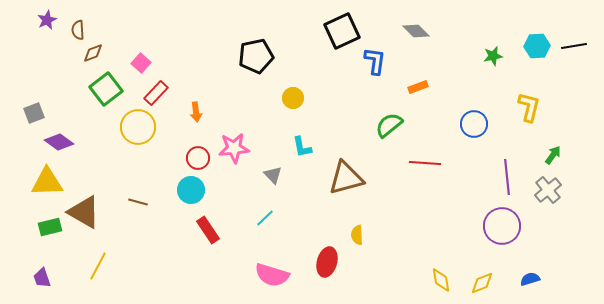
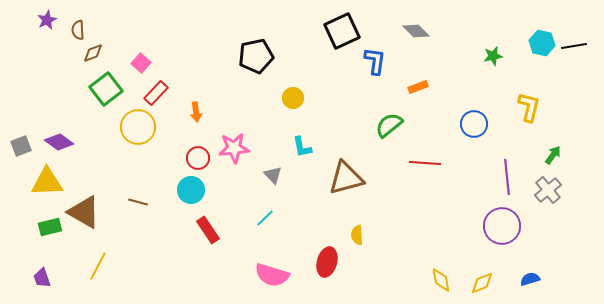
cyan hexagon at (537, 46): moved 5 px right, 3 px up; rotated 15 degrees clockwise
gray square at (34, 113): moved 13 px left, 33 px down
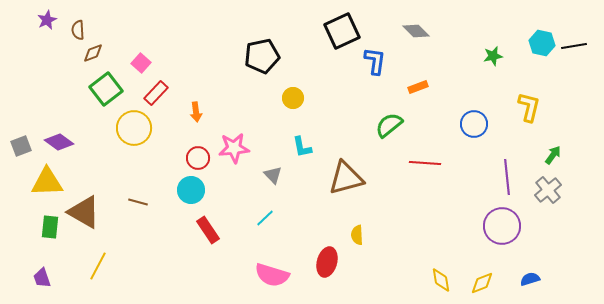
black pentagon at (256, 56): moved 6 px right
yellow circle at (138, 127): moved 4 px left, 1 px down
green rectangle at (50, 227): rotated 70 degrees counterclockwise
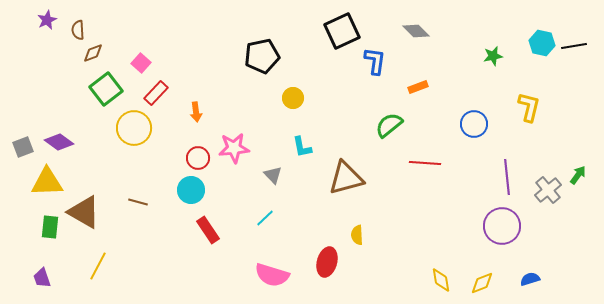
gray square at (21, 146): moved 2 px right, 1 px down
green arrow at (553, 155): moved 25 px right, 20 px down
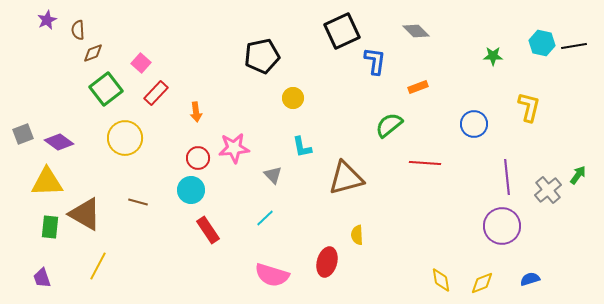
green star at (493, 56): rotated 12 degrees clockwise
yellow circle at (134, 128): moved 9 px left, 10 px down
gray square at (23, 147): moved 13 px up
brown triangle at (84, 212): moved 1 px right, 2 px down
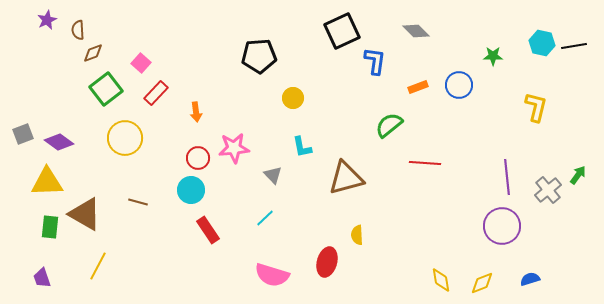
black pentagon at (262, 56): moved 3 px left; rotated 8 degrees clockwise
yellow L-shape at (529, 107): moved 7 px right
blue circle at (474, 124): moved 15 px left, 39 px up
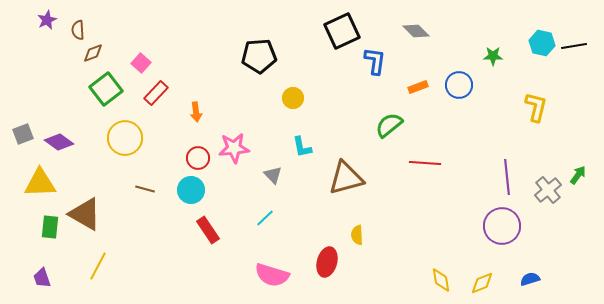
yellow triangle at (47, 182): moved 7 px left, 1 px down
brown line at (138, 202): moved 7 px right, 13 px up
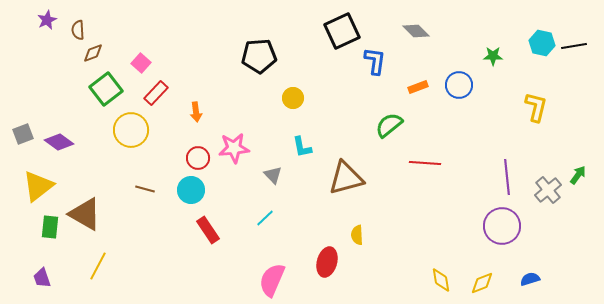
yellow circle at (125, 138): moved 6 px right, 8 px up
yellow triangle at (40, 183): moved 2 px left, 3 px down; rotated 36 degrees counterclockwise
pink semicircle at (272, 275): moved 5 px down; rotated 96 degrees clockwise
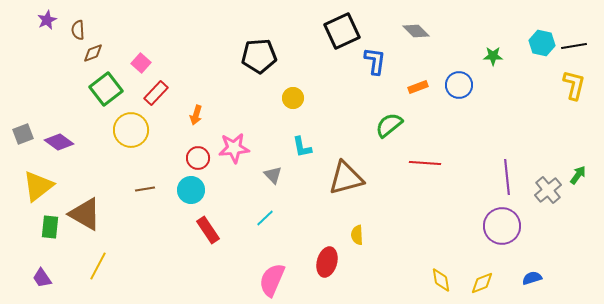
yellow L-shape at (536, 107): moved 38 px right, 22 px up
orange arrow at (196, 112): moved 3 px down; rotated 24 degrees clockwise
brown line at (145, 189): rotated 24 degrees counterclockwise
purple trapezoid at (42, 278): rotated 15 degrees counterclockwise
blue semicircle at (530, 279): moved 2 px right, 1 px up
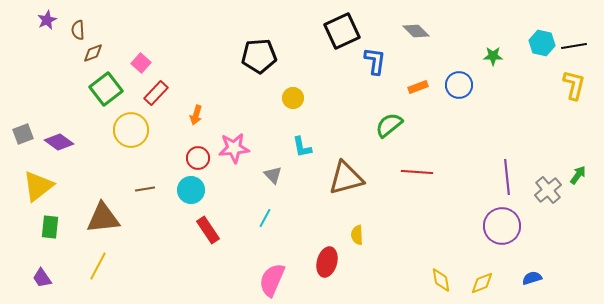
red line at (425, 163): moved 8 px left, 9 px down
brown triangle at (85, 214): moved 18 px right, 4 px down; rotated 36 degrees counterclockwise
cyan line at (265, 218): rotated 18 degrees counterclockwise
